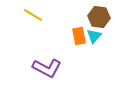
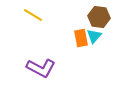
orange rectangle: moved 2 px right, 2 px down
purple L-shape: moved 6 px left
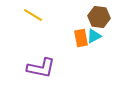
cyan triangle: rotated 21 degrees clockwise
purple L-shape: rotated 16 degrees counterclockwise
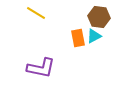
yellow line: moved 3 px right, 2 px up
orange rectangle: moved 3 px left
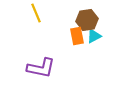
yellow line: rotated 36 degrees clockwise
brown hexagon: moved 12 px left, 3 px down; rotated 15 degrees counterclockwise
orange rectangle: moved 1 px left, 2 px up
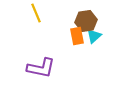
brown hexagon: moved 1 px left, 1 px down
cyan triangle: rotated 14 degrees counterclockwise
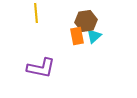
yellow line: rotated 18 degrees clockwise
